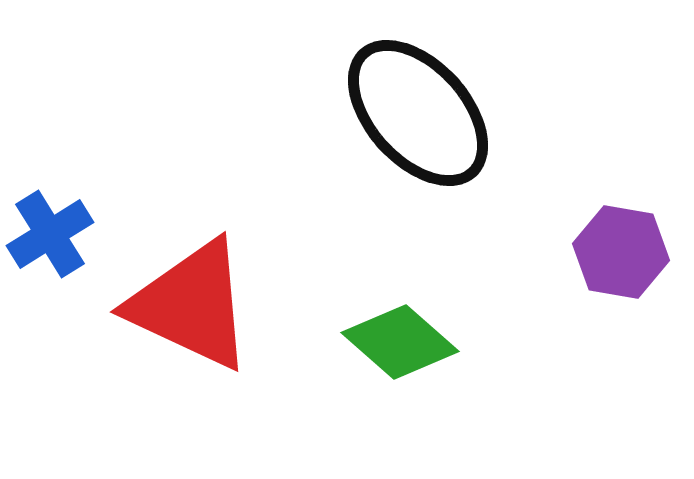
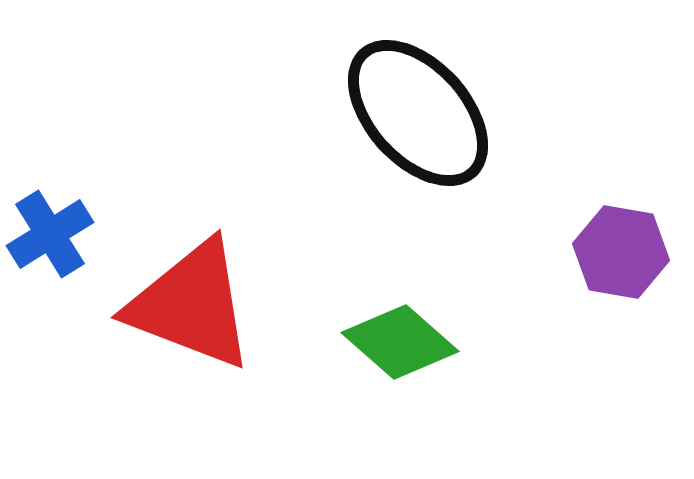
red triangle: rotated 4 degrees counterclockwise
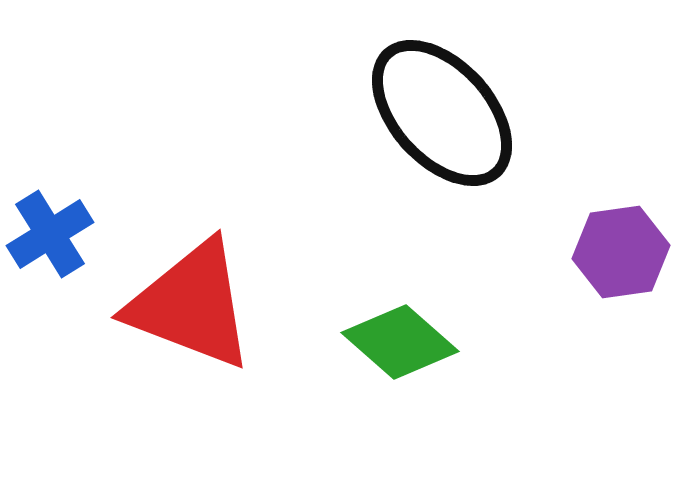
black ellipse: moved 24 px right
purple hexagon: rotated 18 degrees counterclockwise
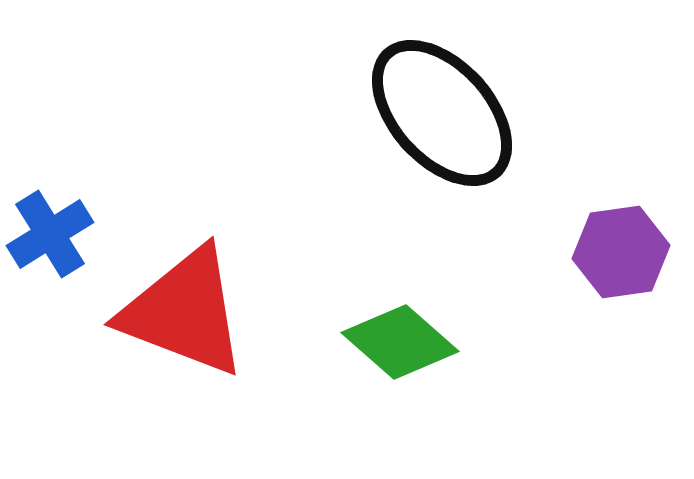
red triangle: moved 7 px left, 7 px down
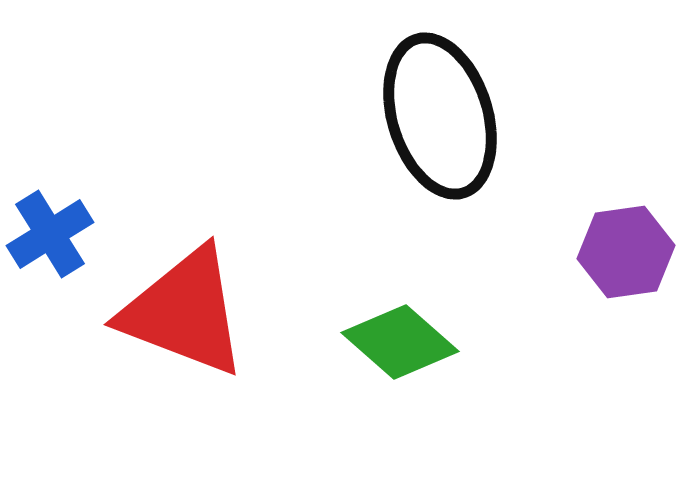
black ellipse: moved 2 px left, 3 px down; rotated 25 degrees clockwise
purple hexagon: moved 5 px right
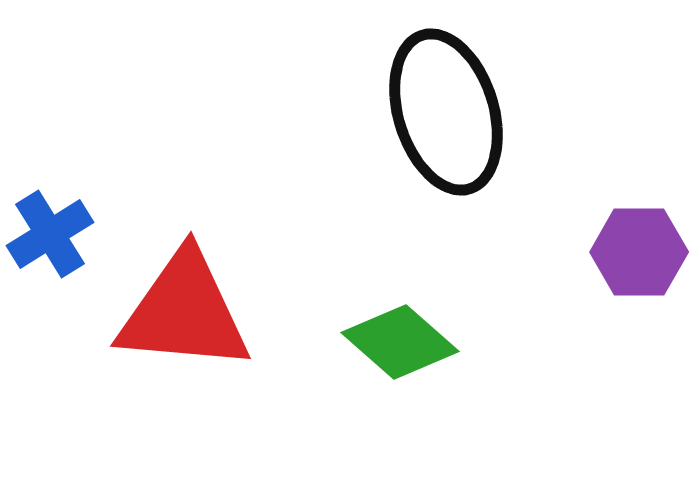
black ellipse: moved 6 px right, 4 px up
purple hexagon: moved 13 px right; rotated 8 degrees clockwise
red triangle: rotated 16 degrees counterclockwise
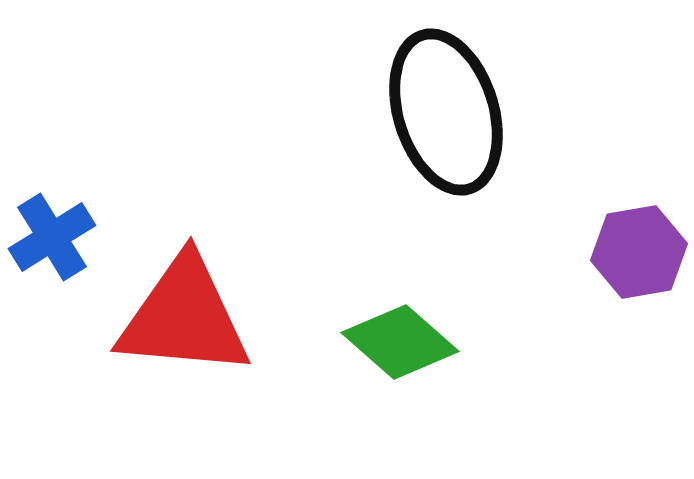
blue cross: moved 2 px right, 3 px down
purple hexagon: rotated 10 degrees counterclockwise
red triangle: moved 5 px down
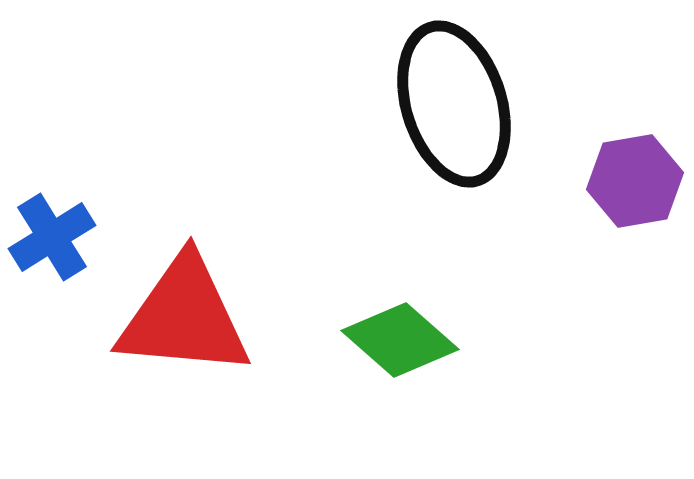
black ellipse: moved 8 px right, 8 px up
purple hexagon: moved 4 px left, 71 px up
green diamond: moved 2 px up
